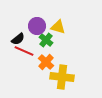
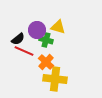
purple circle: moved 4 px down
green cross: rotated 24 degrees counterclockwise
yellow cross: moved 7 px left, 2 px down
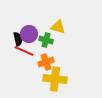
purple circle: moved 8 px left, 4 px down
black semicircle: rotated 64 degrees counterclockwise
orange cross: rotated 28 degrees clockwise
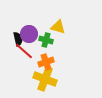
red line: rotated 18 degrees clockwise
yellow cross: moved 10 px left; rotated 15 degrees clockwise
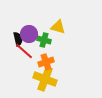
green cross: moved 2 px left
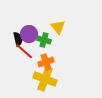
yellow triangle: rotated 35 degrees clockwise
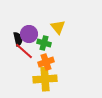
green cross: moved 3 px down
yellow cross: rotated 25 degrees counterclockwise
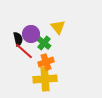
purple circle: moved 2 px right
green cross: rotated 24 degrees clockwise
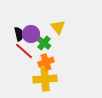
black semicircle: moved 1 px right, 5 px up
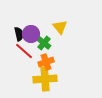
yellow triangle: moved 2 px right
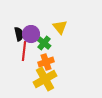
red line: rotated 54 degrees clockwise
yellow cross: rotated 25 degrees counterclockwise
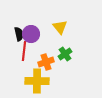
green cross: moved 21 px right, 11 px down; rotated 16 degrees clockwise
yellow cross: moved 8 px left, 2 px down; rotated 30 degrees clockwise
